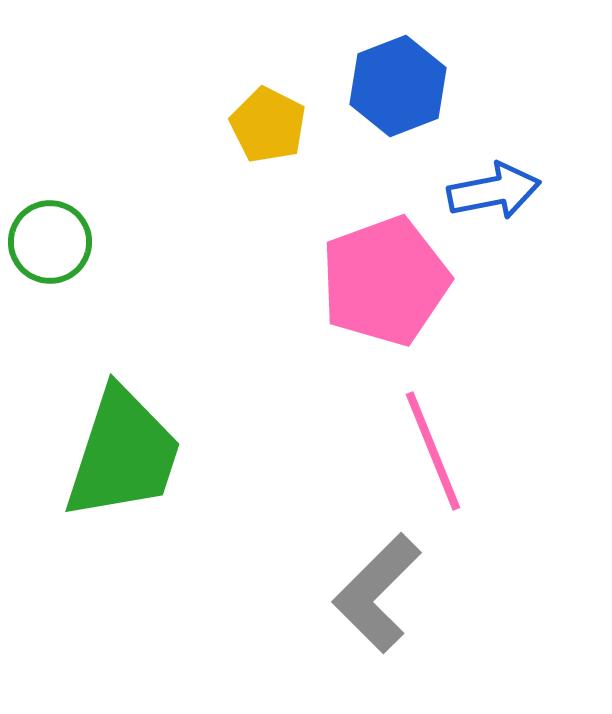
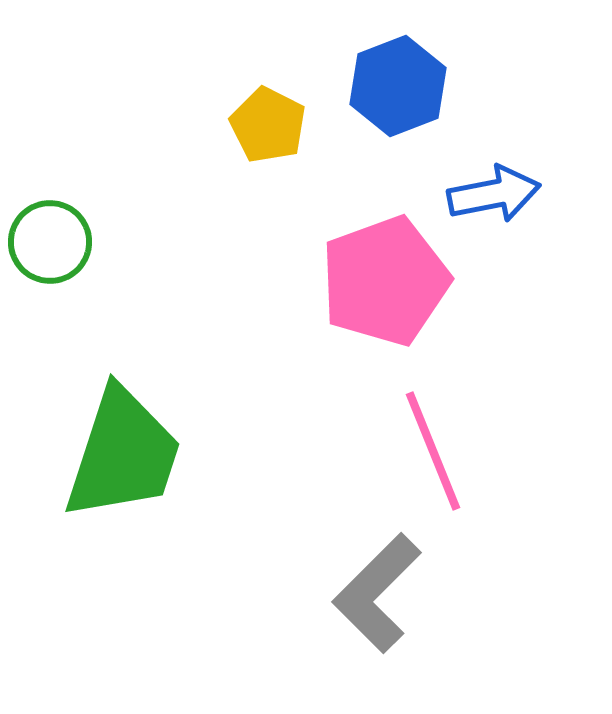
blue arrow: moved 3 px down
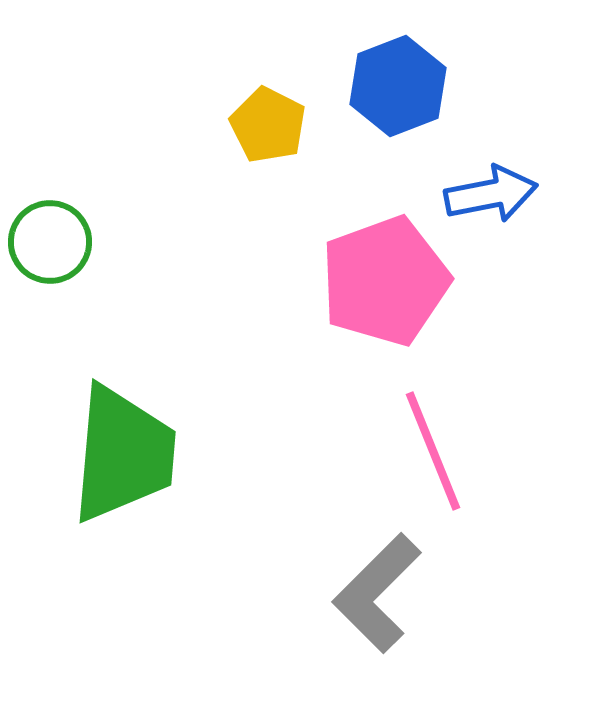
blue arrow: moved 3 px left
green trapezoid: rotated 13 degrees counterclockwise
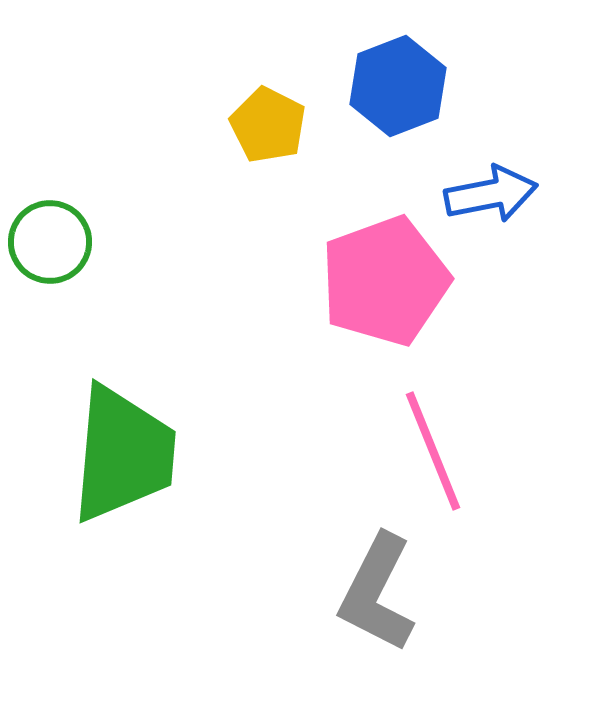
gray L-shape: rotated 18 degrees counterclockwise
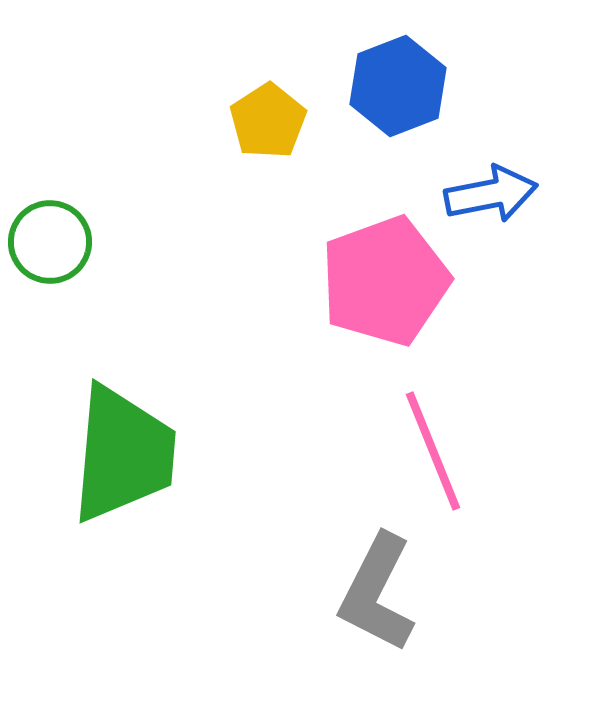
yellow pentagon: moved 4 px up; rotated 12 degrees clockwise
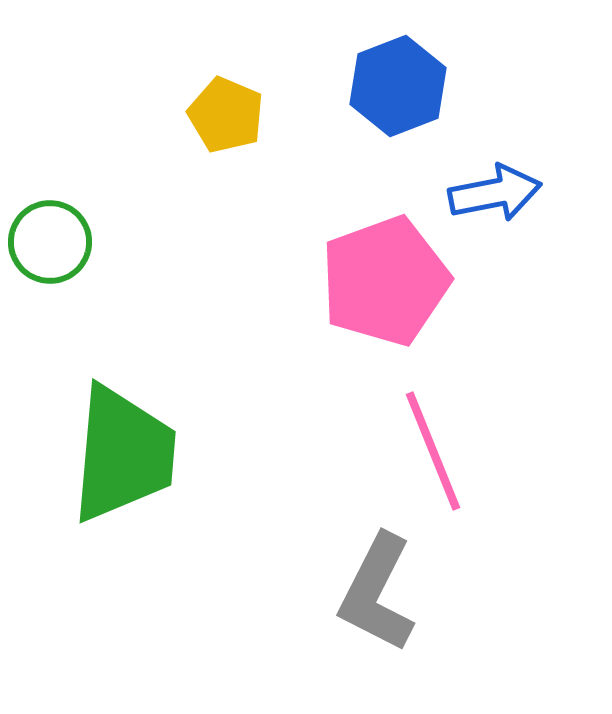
yellow pentagon: moved 42 px left, 6 px up; rotated 16 degrees counterclockwise
blue arrow: moved 4 px right, 1 px up
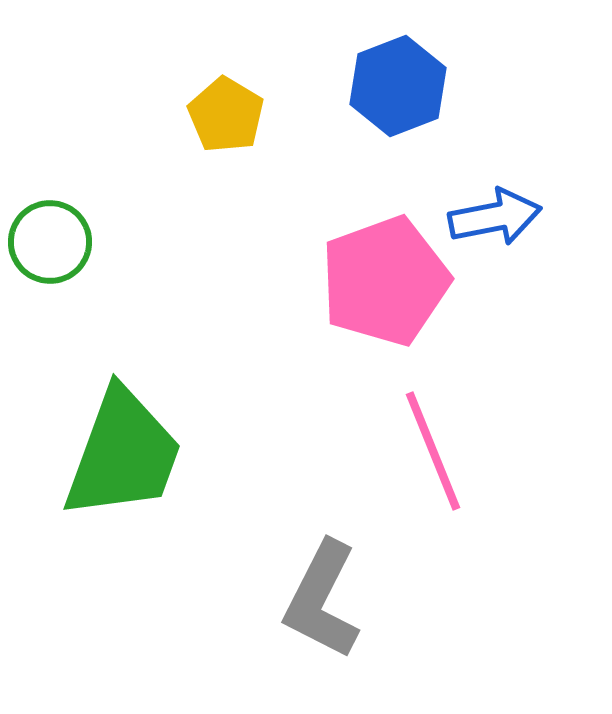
yellow pentagon: rotated 8 degrees clockwise
blue arrow: moved 24 px down
green trapezoid: rotated 15 degrees clockwise
gray L-shape: moved 55 px left, 7 px down
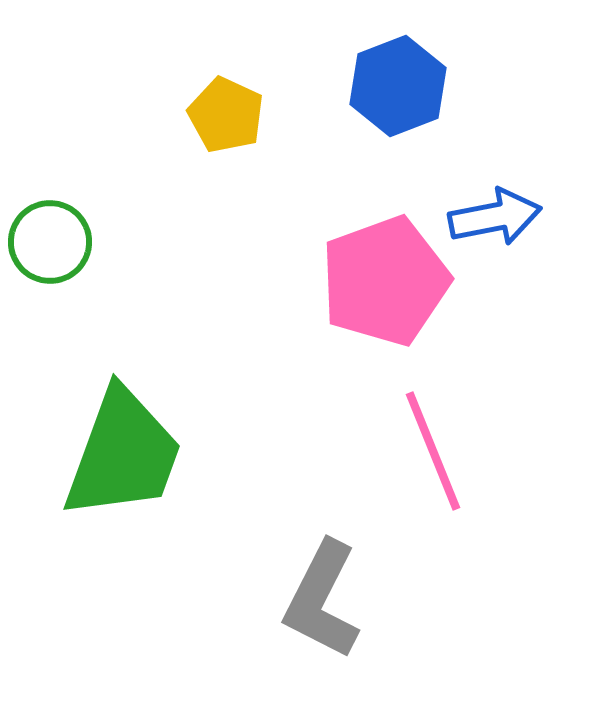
yellow pentagon: rotated 6 degrees counterclockwise
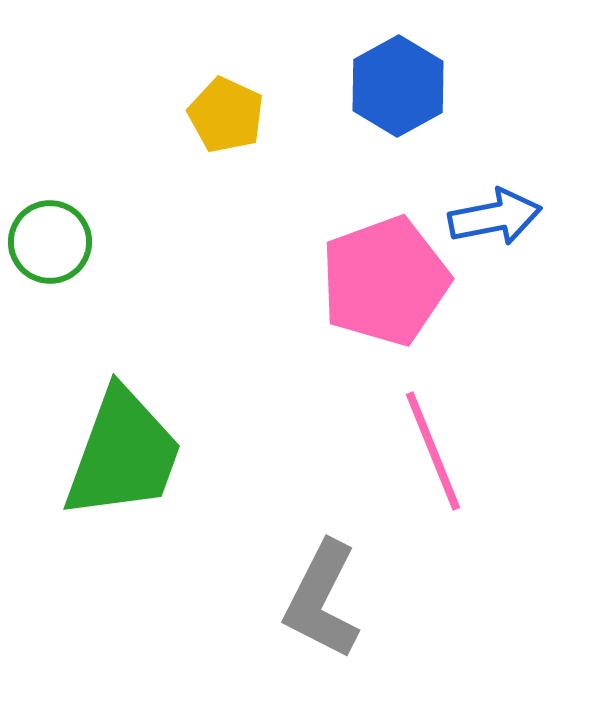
blue hexagon: rotated 8 degrees counterclockwise
